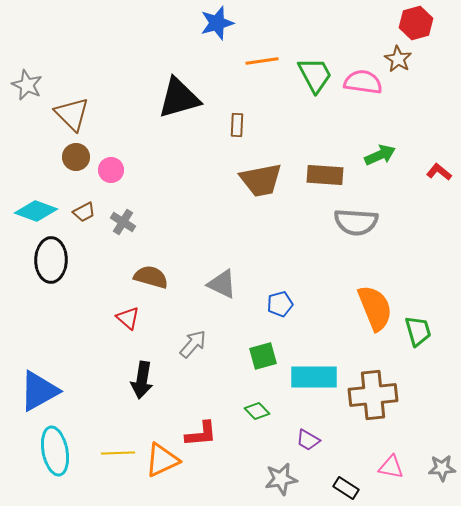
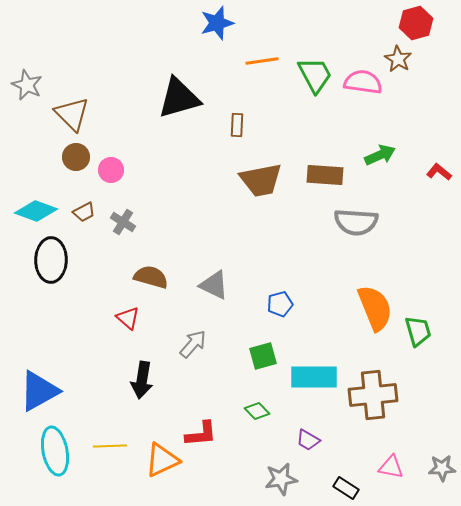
gray triangle at (222, 284): moved 8 px left, 1 px down
yellow line at (118, 453): moved 8 px left, 7 px up
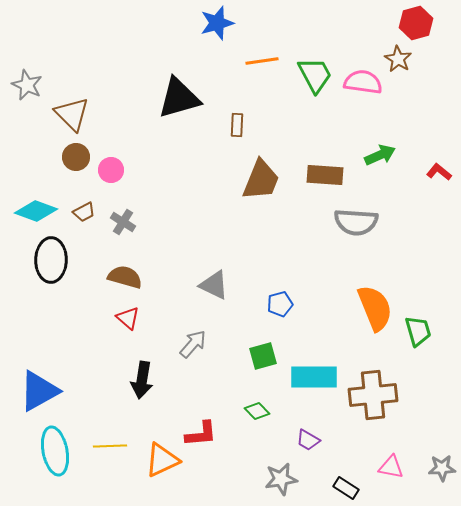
brown trapezoid at (261, 180): rotated 57 degrees counterclockwise
brown semicircle at (151, 277): moved 26 px left
